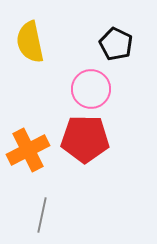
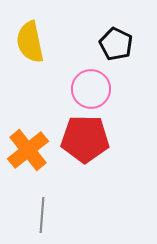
orange cross: rotated 12 degrees counterclockwise
gray line: rotated 8 degrees counterclockwise
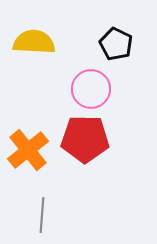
yellow semicircle: moved 4 px right; rotated 105 degrees clockwise
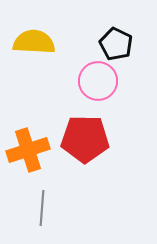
pink circle: moved 7 px right, 8 px up
orange cross: rotated 21 degrees clockwise
gray line: moved 7 px up
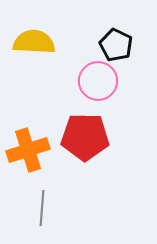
black pentagon: moved 1 px down
red pentagon: moved 2 px up
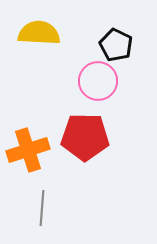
yellow semicircle: moved 5 px right, 9 px up
